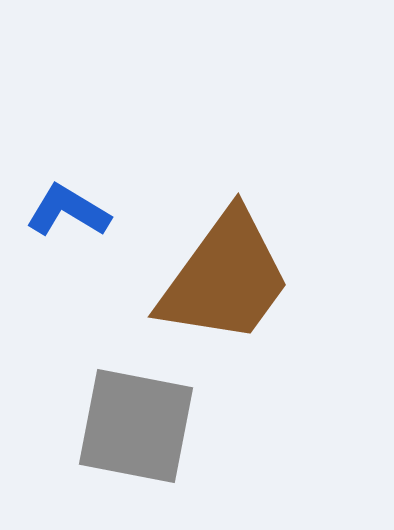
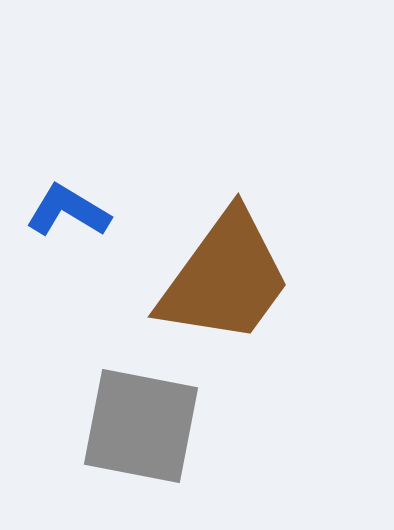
gray square: moved 5 px right
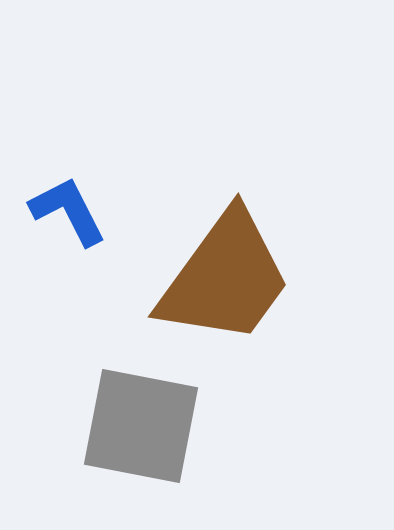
blue L-shape: rotated 32 degrees clockwise
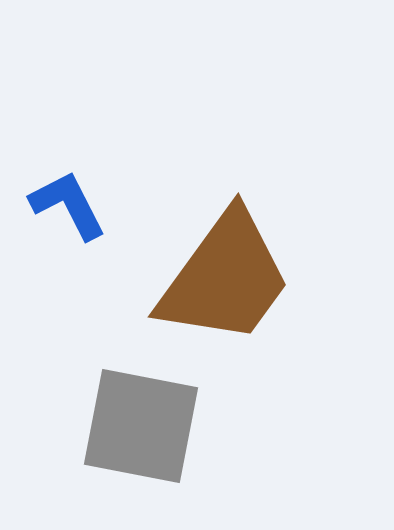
blue L-shape: moved 6 px up
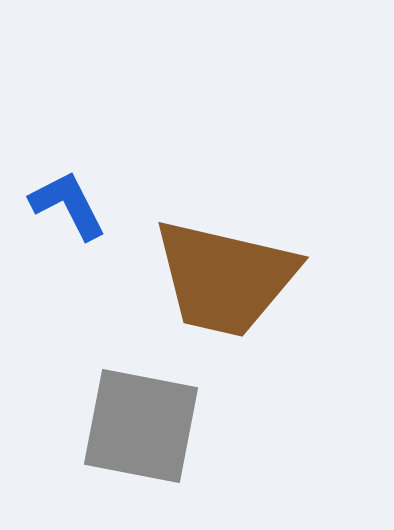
brown trapezoid: rotated 67 degrees clockwise
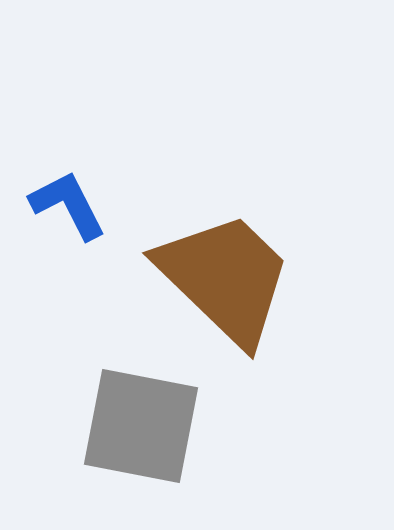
brown trapezoid: rotated 149 degrees counterclockwise
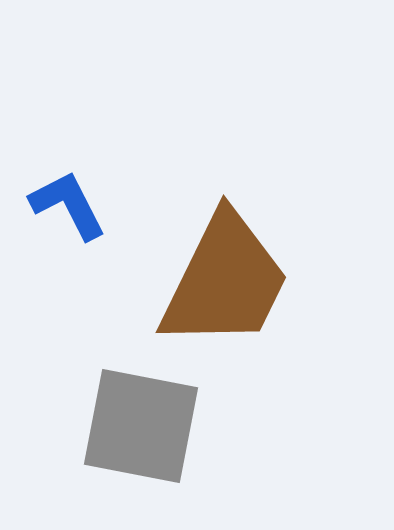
brown trapezoid: moved 3 px down; rotated 72 degrees clockwise
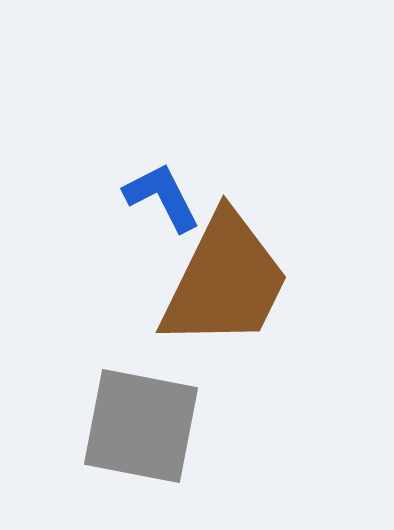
blue L-shape: moved 94 px right, 8 px up
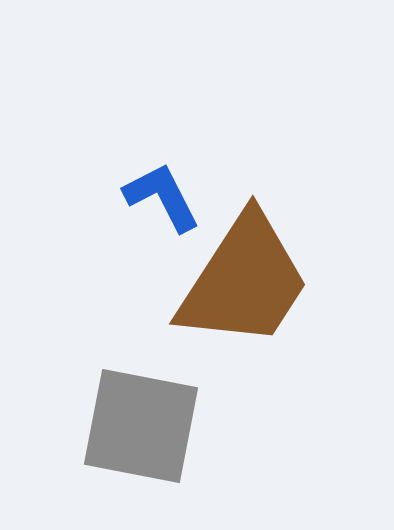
brown trapezoid: moved 19 px right; rotated 7 degrees clockwise
